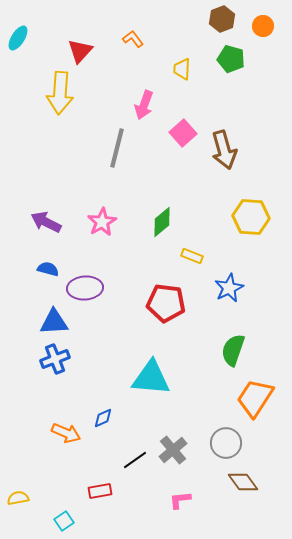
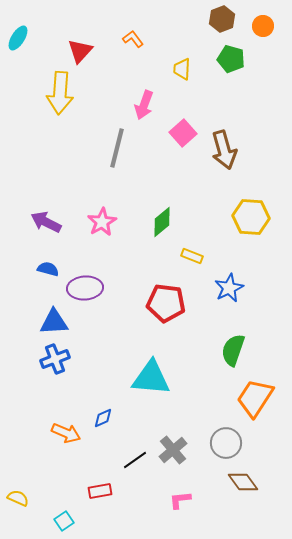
yellow semicircle: rotated 35 degrees clockwise
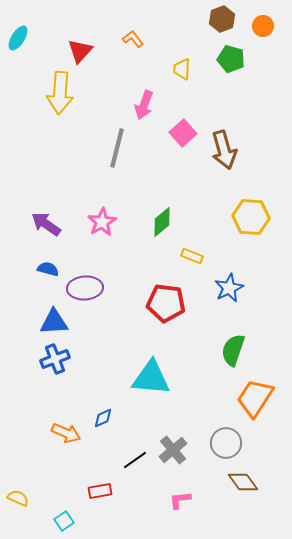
purple arrow: moved 2 px down; rotated 8 degrees clockwise
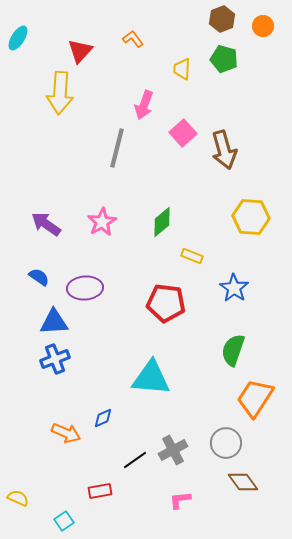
green pentagon: moved 7 px left
blue semicircle: moved 9 px left, 8 px down; rotated 20 degrees clockwise
blue star: moved 5 px right; rotated 12 degrees counterclockwise
gray cross: rotated 12 degrees clockwise
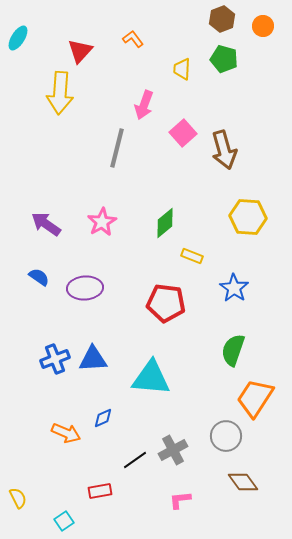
yellow hexagon: moved 3 px left
green diamond: moved 3 px right, 1 px down
blue triangle: moved 39 px right, 37 px down
gray circle: moved 7 px up
yellow semicircle: rotated 40 degrees clockwise
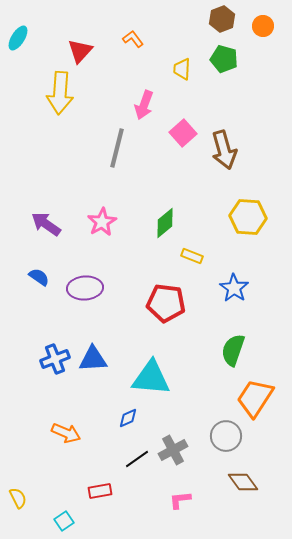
blue diamond: moved 25 px right
black line: moved 2 px right, 1 px up
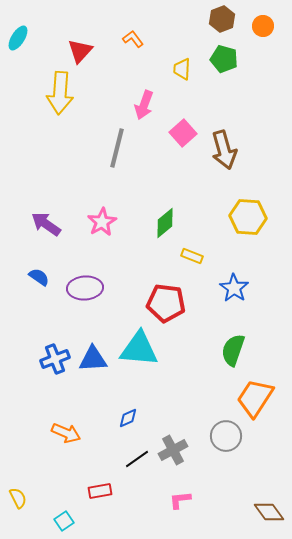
cyan triangle: moved 12 px left, 29 px up
brown diamond: moved 26 px right, 30 px down
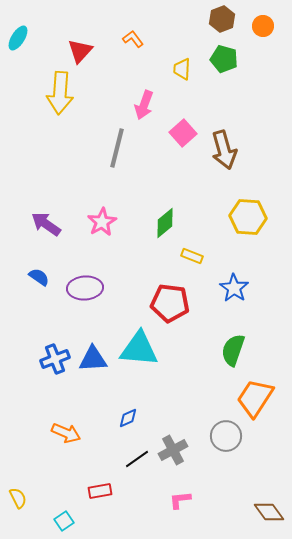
red pentagon: moved 4 px right
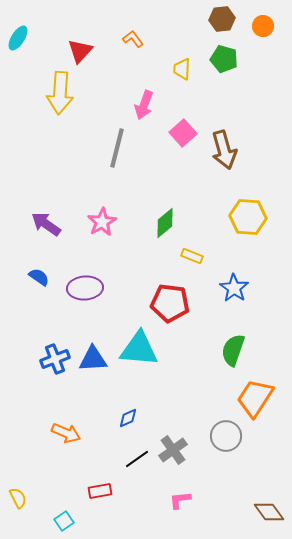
brown hexagon: rotated 15 degrees clockwise
gray cross: rotated 8 degrees counterclockwise
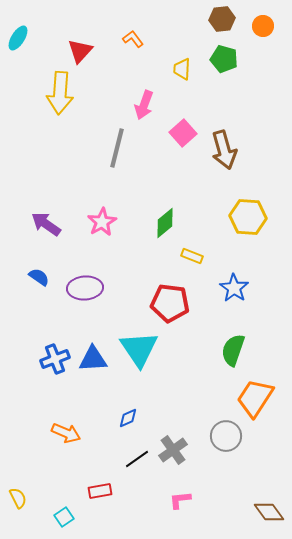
cyan triangle: rotated 51 degrees clockwise
cyan square: moved 4 px up
